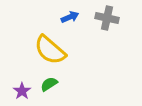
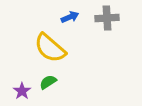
gray cross: rotated 15 degrees counterclockwise
yellow semicircle: moved 2 px up
green semicircle: moved 1 px left, 2 px up
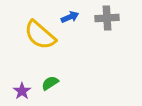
yellow semicircle: moved 10 px left, 13 px up
green semicircle: moved 2 px right, 1 px down
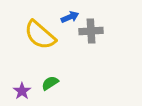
gray cross: moved 16 px left, 13 px down
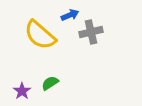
blue arrow: moved 2 px up
gray cross: moved 1 px down; rotated 10 degrees counterclockwise
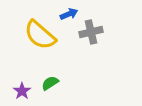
blue arrow: moved 1 px left, 1 px up
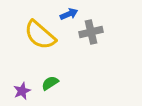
purple star: rotated 12 degrees clockwise
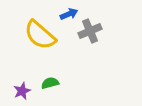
gray cross: moved 1 px left, 1 px up; rotated 10 degrees counterclockwise
green semicircle: rotated 18 degrees clockwise
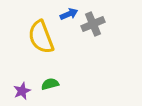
gray cross: moved 3 px right, 7 px up
yellow semicircle: moved 1 px right, 2 px down; rotated 28 degrees clockwise
green semicircle: moved 1 px down
